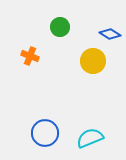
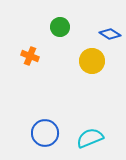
yellow circle: moved 1 px left
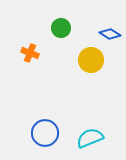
green circle: moved 1 px right, 1 px down
orange cross: moved 3 px up
yellow circle: moved 1 px left, 1 px up
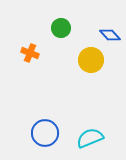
blue diamond: moved 1 px down; rotated 15 degrees clockwise
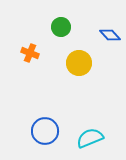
green circle: moved 1 px up
yellow circle: moved 12 px left, 3 px down
blue circle: moved 2 px up
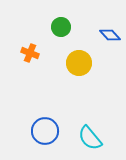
cyan semicircle: rotated 108 degrees counterclockwise
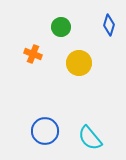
blue diamond: moved 1 px left, 10 px up; rotated 60 degrees clockwise
orange cross: moved 3 px right, 1 px down
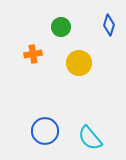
orange cross: rotated 30 degrees counterclockwise
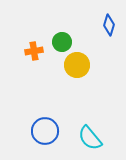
green circle: moved 1 px right, 15 px down
orange cross: moved 1 px right, 3 px up
yellow circle: moved 2 px left, 2 px down
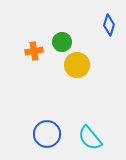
blue circle: moved 2 px right, 3 px down
